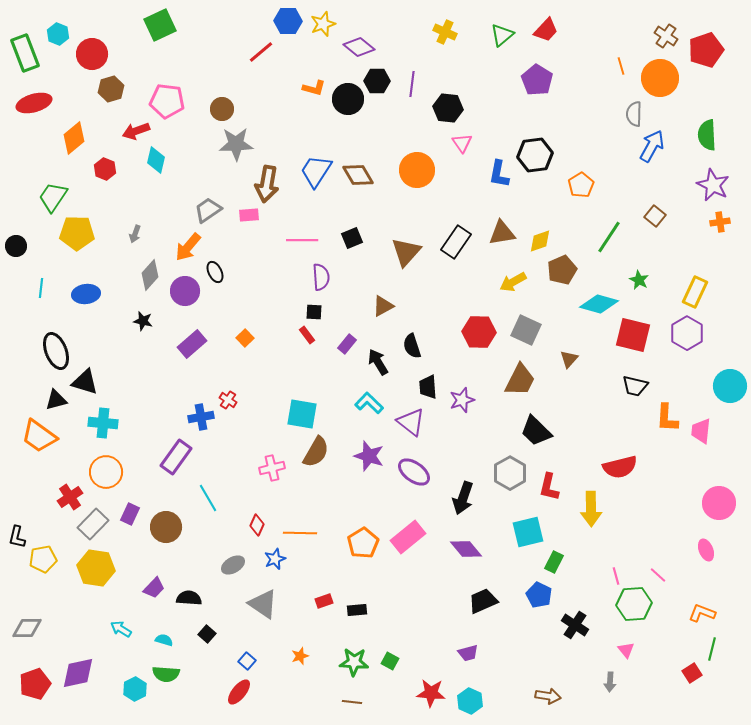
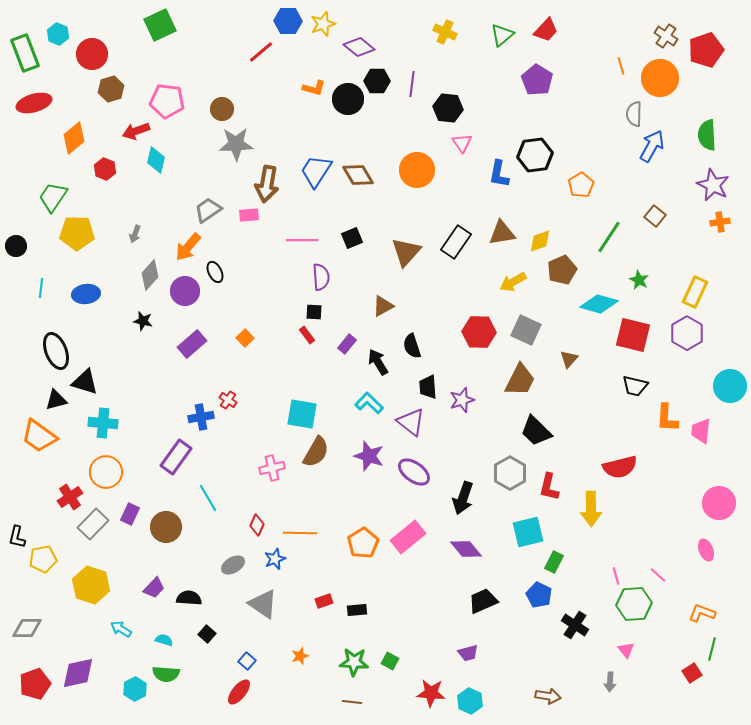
yellow hexagon at (96, 568): moved 5 px left, 17 px down; rotated 9 degrees clockwise
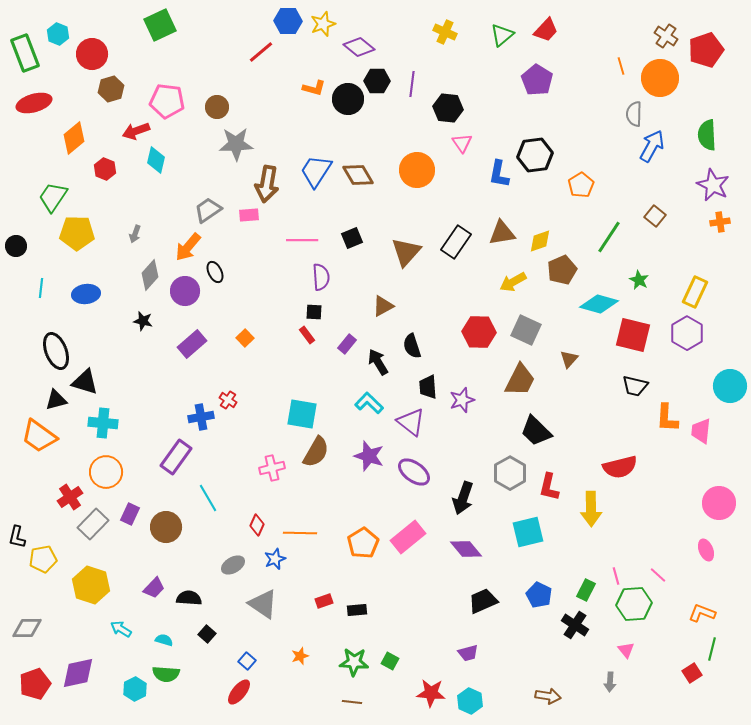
brown circle at (222, 109): moved 5 px left, 2 px up
green rectangle at (554, 562): moved 32 px right, 28 px down
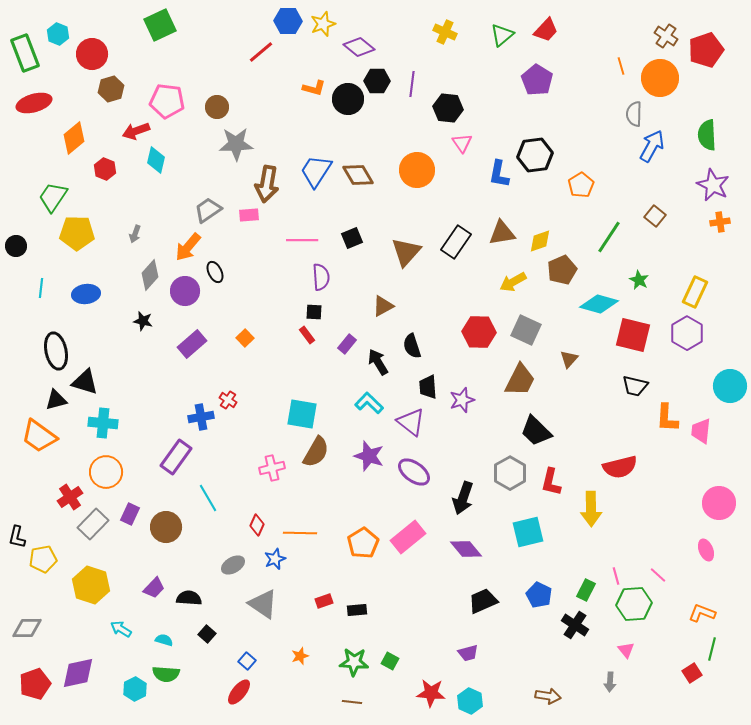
black ellipse at (56, 351): rotated 9 degrees clockwise
red L-shape at (549, 487): moved 2 px right, 5 px up
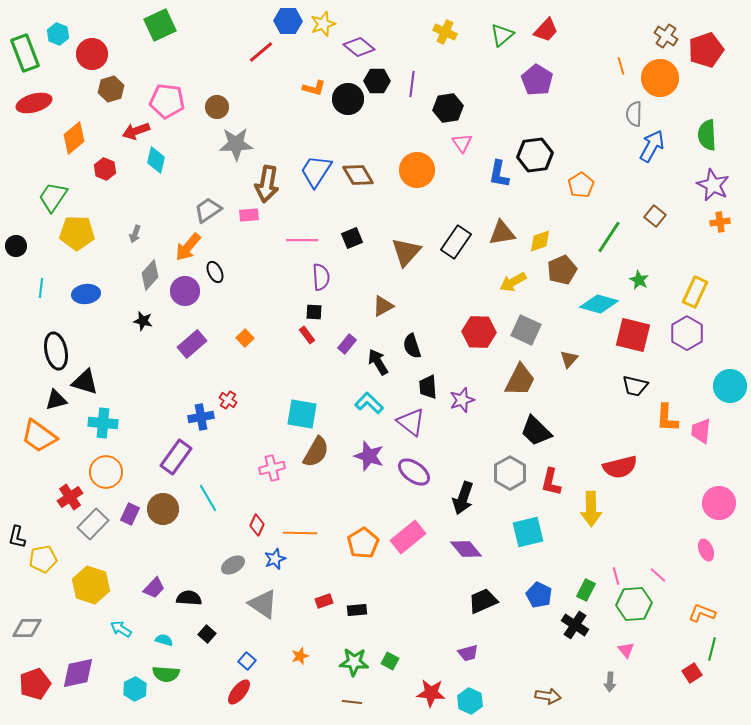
black hexagon at (448, 108): rotated 16 degrees counterclockwise
brown circle at (166, 527): moved 3 px left, 18 px up
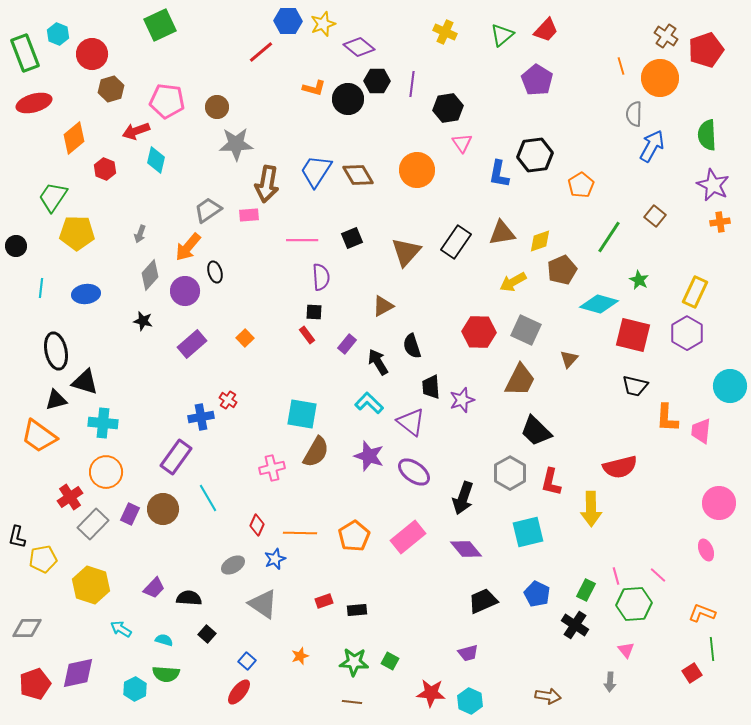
gray arrow at (135, 234): moved 5 px right
black ellipse at (215, 272): rotated 10 degrees clockwise
black trapezoid at (428, 387): moved 3 px right
orange pentagon at (363, 543): moved 9 px left, 7 px up
blue pentagon at (539, 595): moved 2 px left, 1 px up
green line at (712, 649): rotated 20 degrees counterclockwise
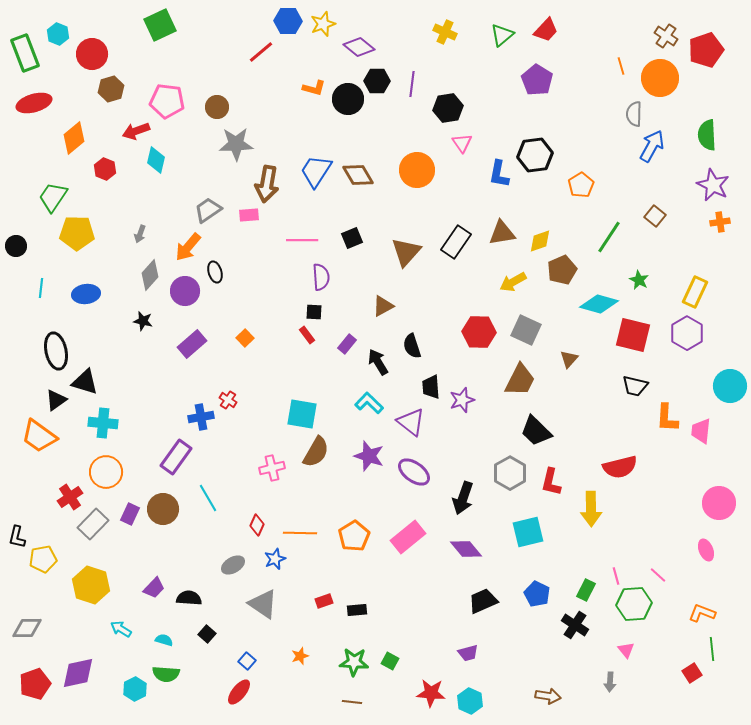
black triangle at (56, 400): rotated 20 degrees counterclockwise
